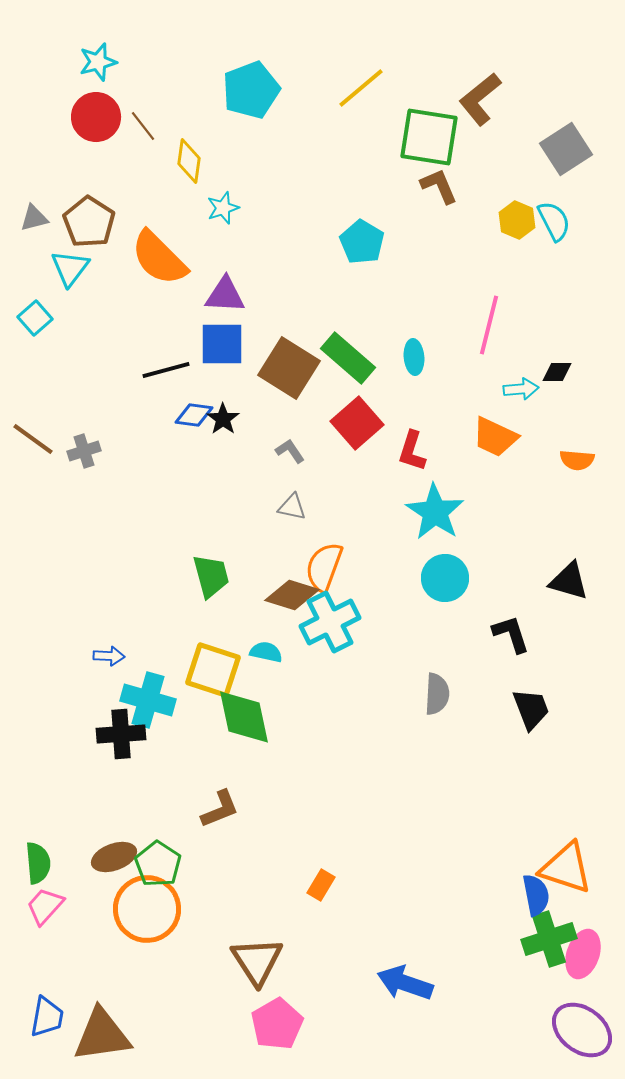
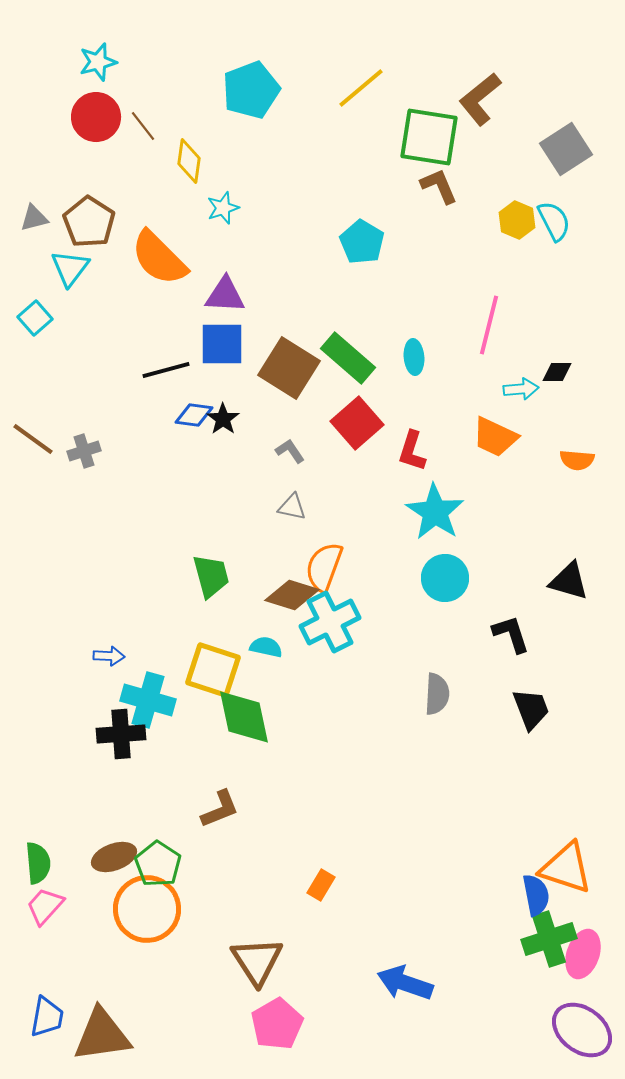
cyan semicircle at (266, 652): moved 5 px up
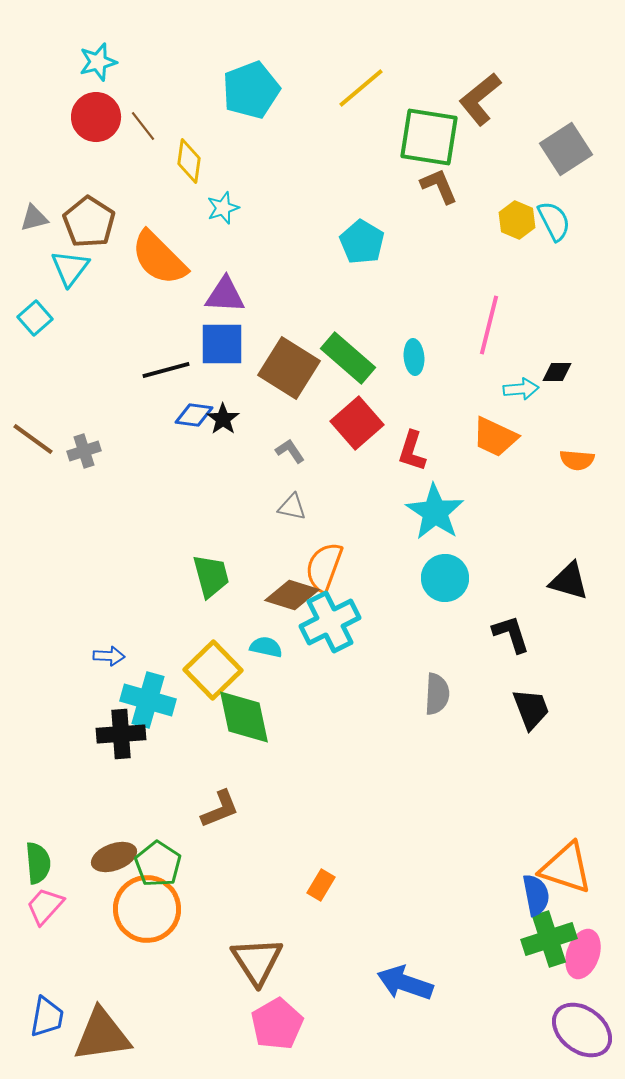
yellow square at (213, 670): rotated 28 degrees clockwise
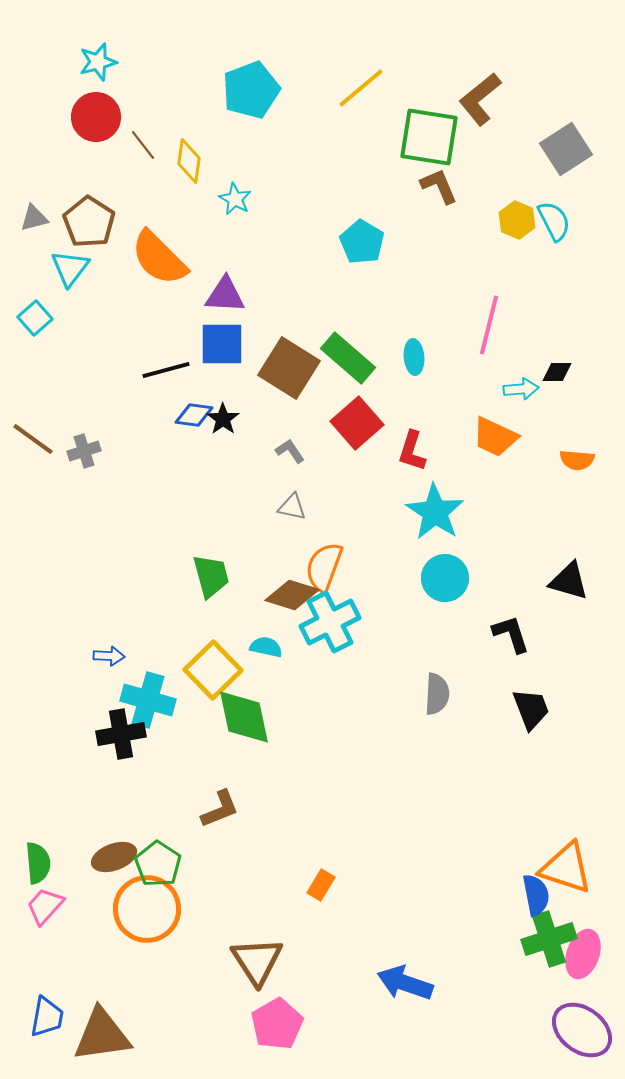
brown line at (143, 126): moved 19 px down
cyan star at (223, 208): moved 12 px right, 9 px up; rotated 24 degrees counterclockwise
black cross at (121, 734): rotated 6 degrees counterclockwise
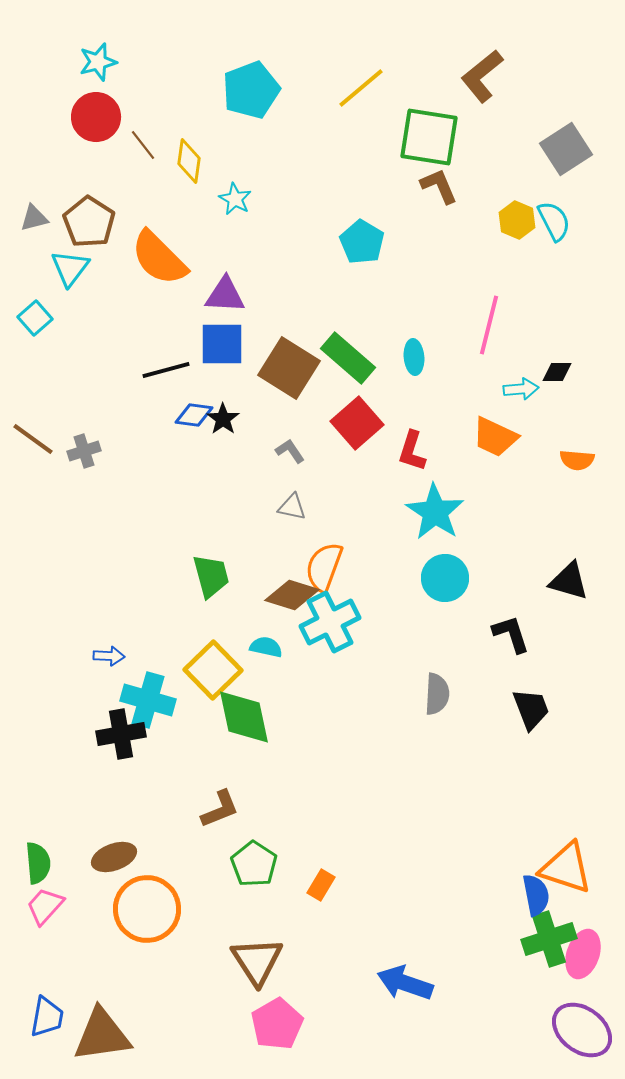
brown L-shape at (480, 99): moved 2 px right, 23 px up
green pentagon at (158, 864): moved 96 px right
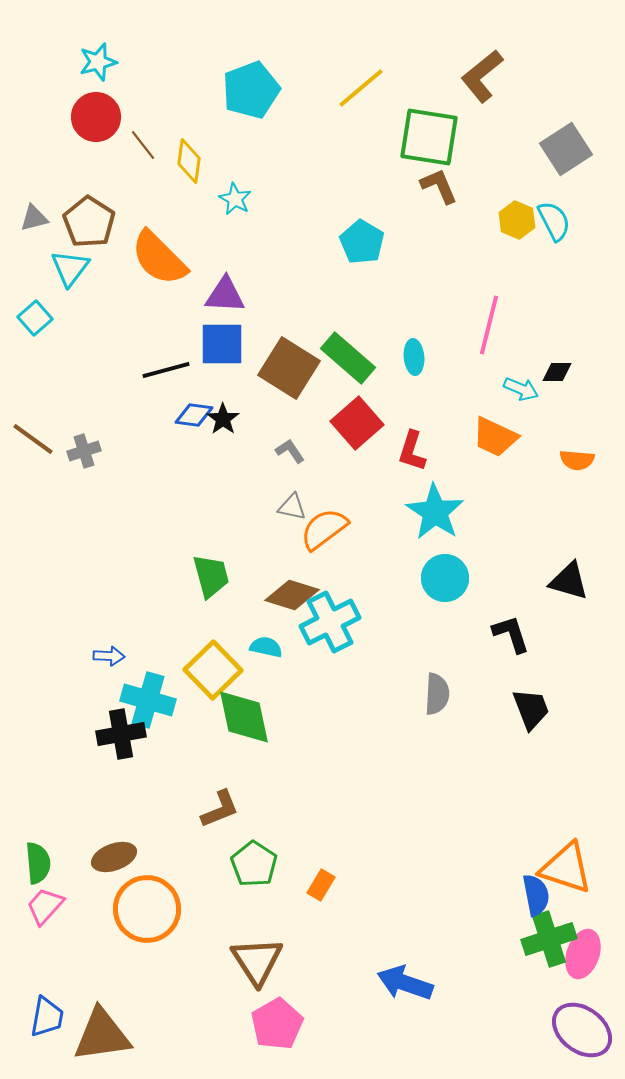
cyan arrow at (521, 389): rotated 28 degrees clockwise
orange semicircle at (324, 567): moved 38 px up; rotated 33 degrees clockwise
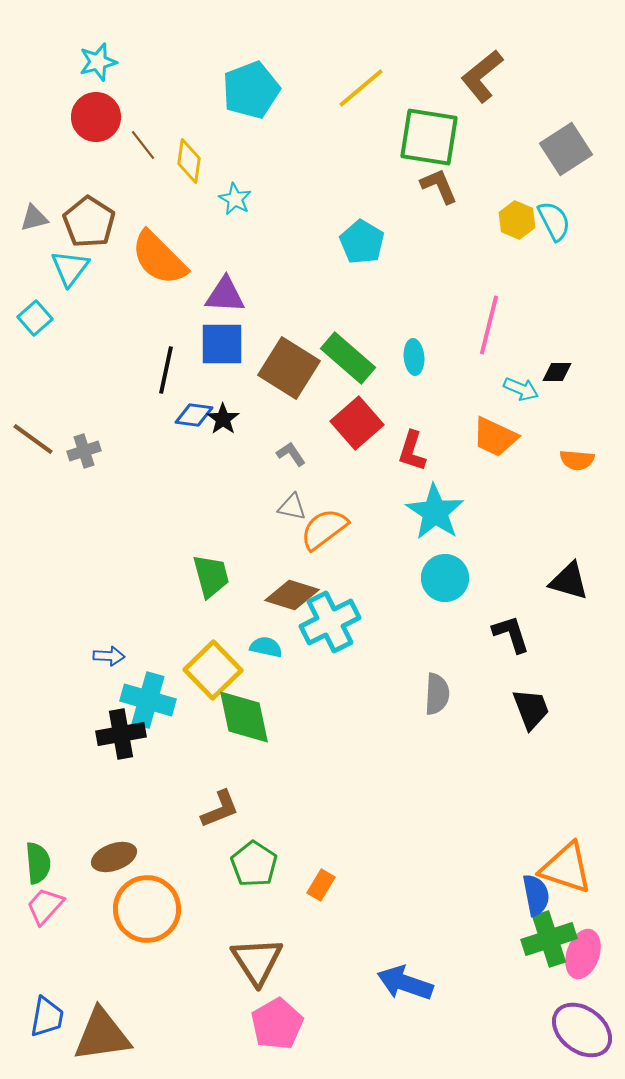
black line at (166, 370): rotated 63 degrees counterclockwise
gray L-shape at (290, 451): moved 1 px right, 3 px down
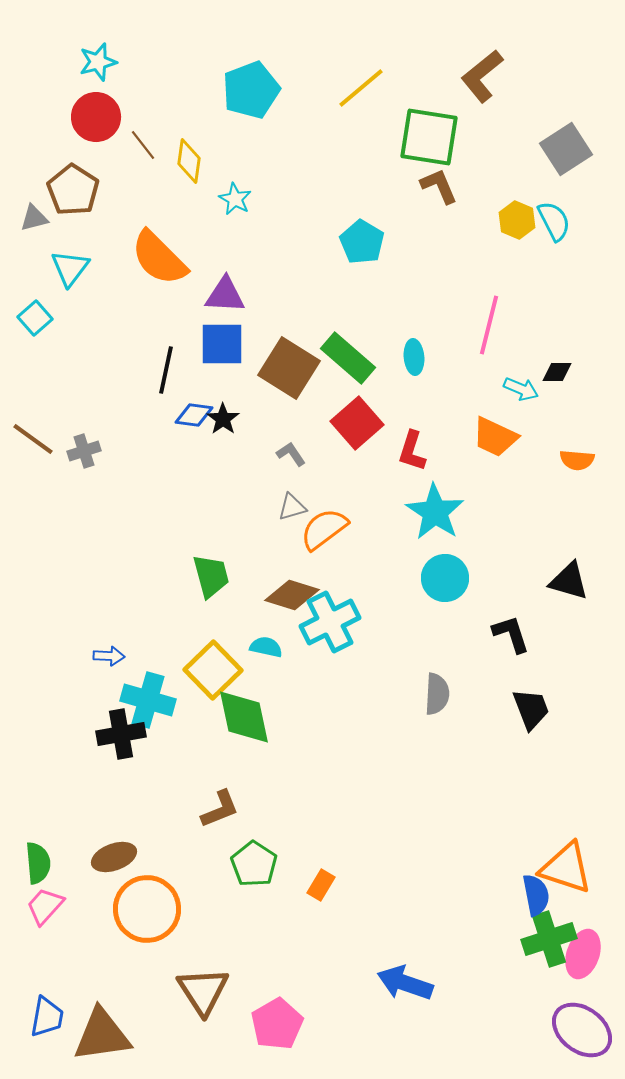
brown pentagon at (89, 222): moved 16 px left, 32 px up
gray triangle at (292, 507): rotated 28 degrees counterclockwise
brown triangle at (257, 961): moved 54 px left, 30 px down
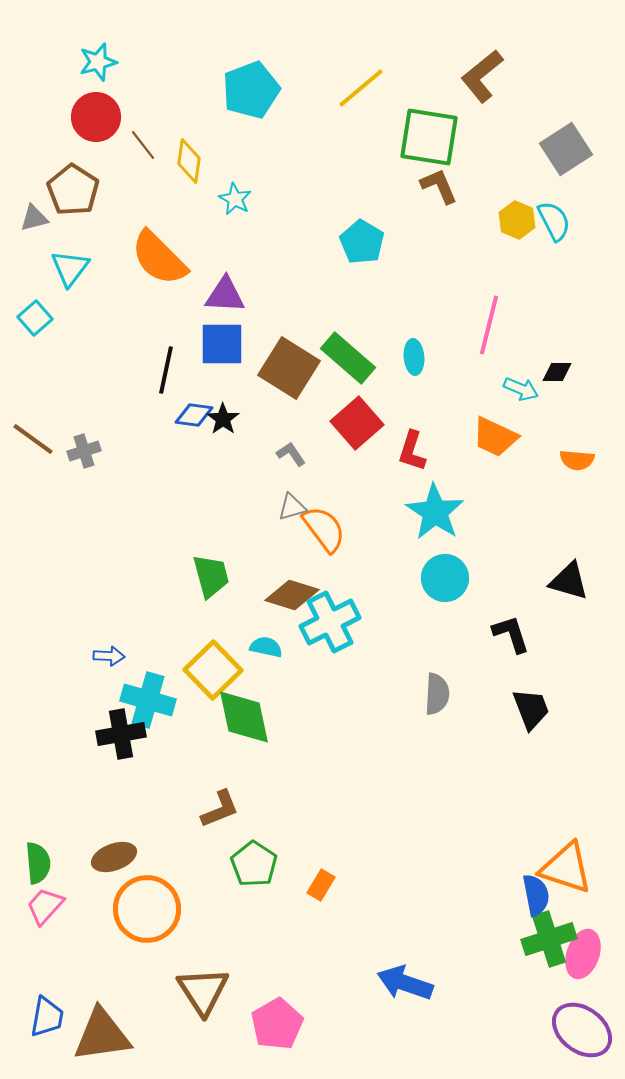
orange semicircle at (324, 529): rotated 90 degrees clockwise
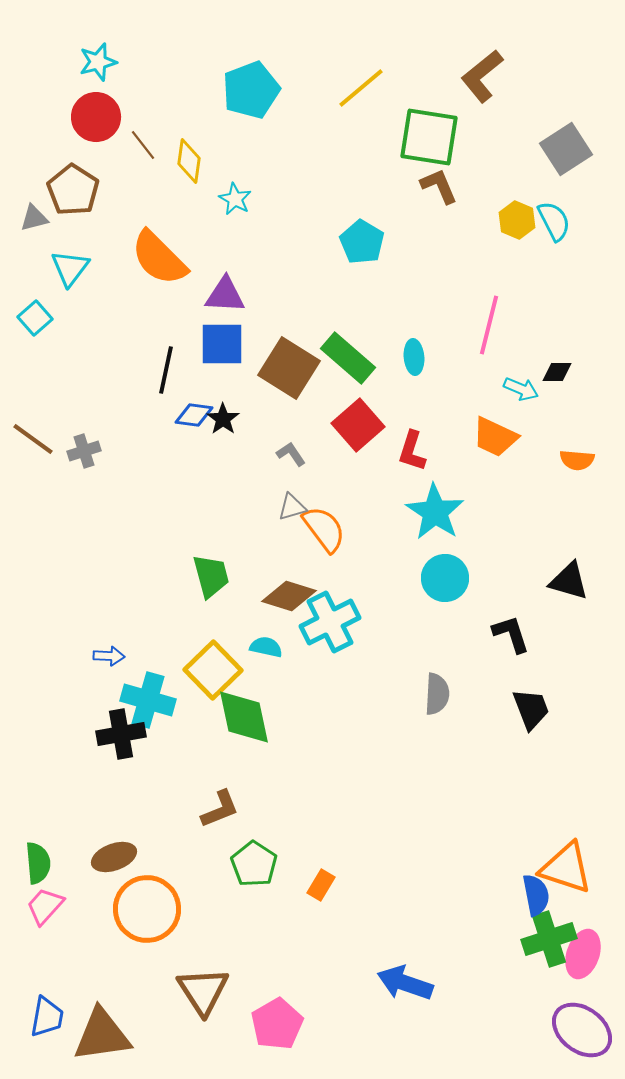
red square at (357, 423): moved 1 px right, 2 px down
brown diamond at (292, 595): moved 3 px left, 1 px down
